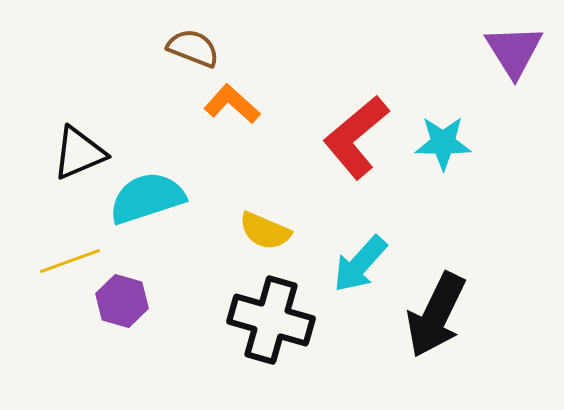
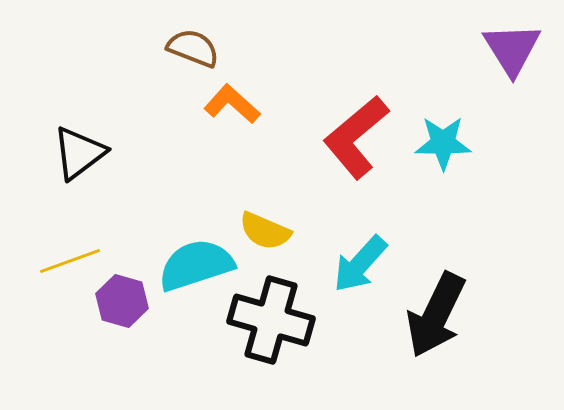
purple triangle: moved 2 px left, 2 px up
black triangle: rotated 14 degrees counterclockwise
cyan semicircle: moved 49 px right, 67 px down
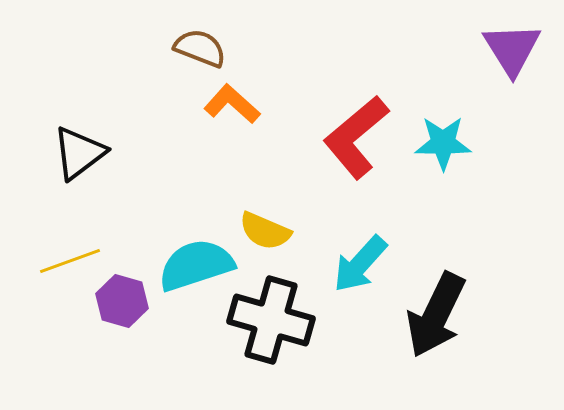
brown semicircle: moved 7 px right
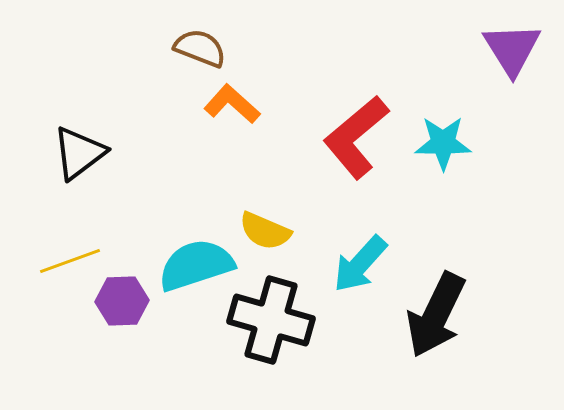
purple hexagon: rotated 18 degrees counterclockwise
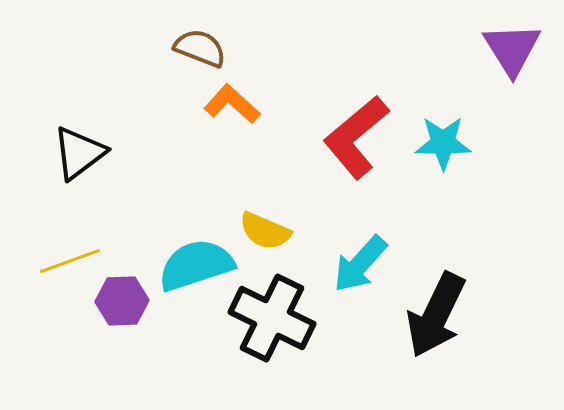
black cross: moved 1 px right, 2 px up; rotated 10 degrees clockwise
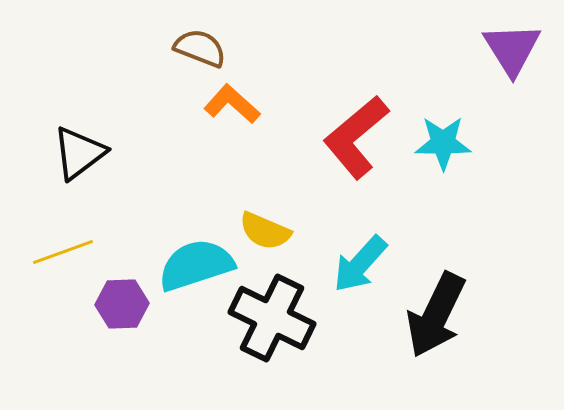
yellow line: moved 7 px left, 9 px up
purple hexagon: moved 3 px down
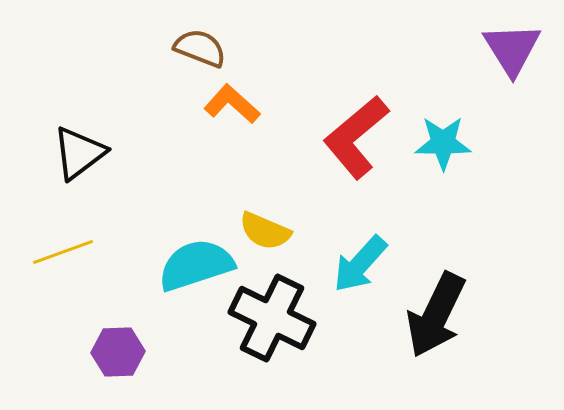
purple hexagon: moved 4 px left, 48 px down
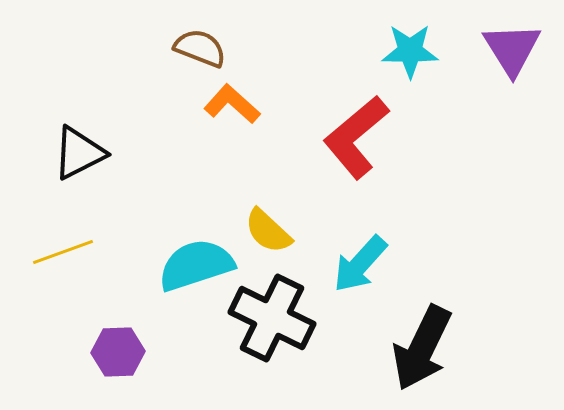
cyan star: moved 33 px left, 92 px up
black triangle: rotated 10 degrees clockwise
yellow semicircle: moved 3 px right; rotated 20 degrees clockwise
black arrow: moved 14 px left, 33 px down
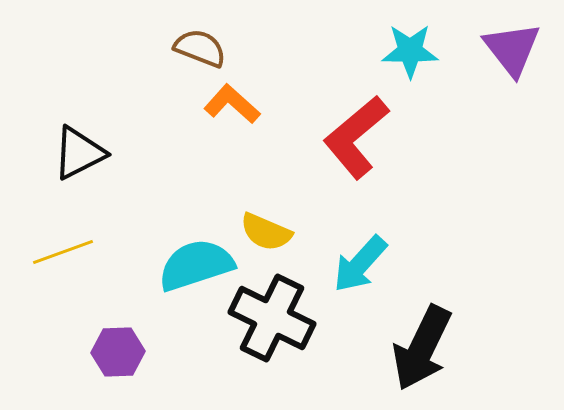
purple triangle: rotated 6 degrees counterclockwise
yellow semicircle: moved 2 px left, 1 px down; rotated 20 degrees counterclockwise
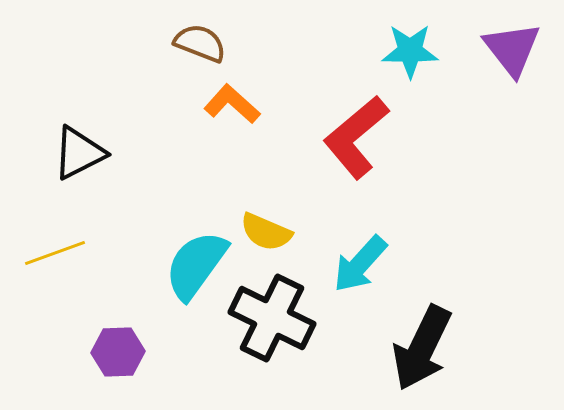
brown semicircle: moved 5 px up
yellow line: moved 8 px left, 1 px down
cyan semicircle: rotated 36 degrees counterclockwise
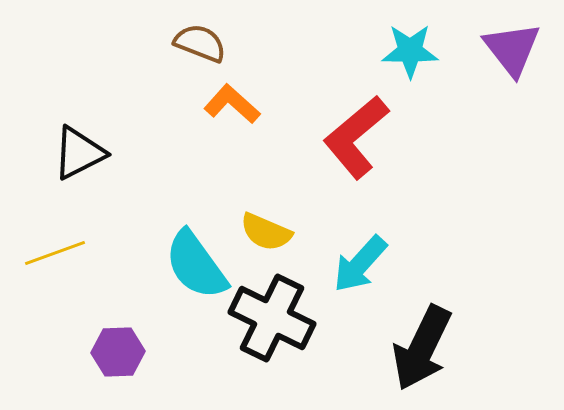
cyan semicircle: rotated 72 degrees counterclockwise
